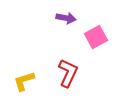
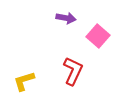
pink square: moved 2 px right, 1 px up; rotated 20 degrees counterclockwise
red L-shape: moved 5 px right, 2 px up
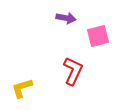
pink square: rotated 35 degrees clockwise
yellow L-shape: moved 2 px left, 7 px down
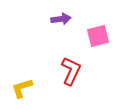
purple arrow: moved 5 px left, 1 px down; rotated 18 degrees counterclockwise
red L-shape: moved 2 px left
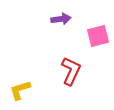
yellow L-shape: moved 2 px left, 2 px down
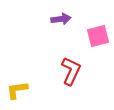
yellow L-shape: moved 3 px left; rotated 10 degrees clockwise
